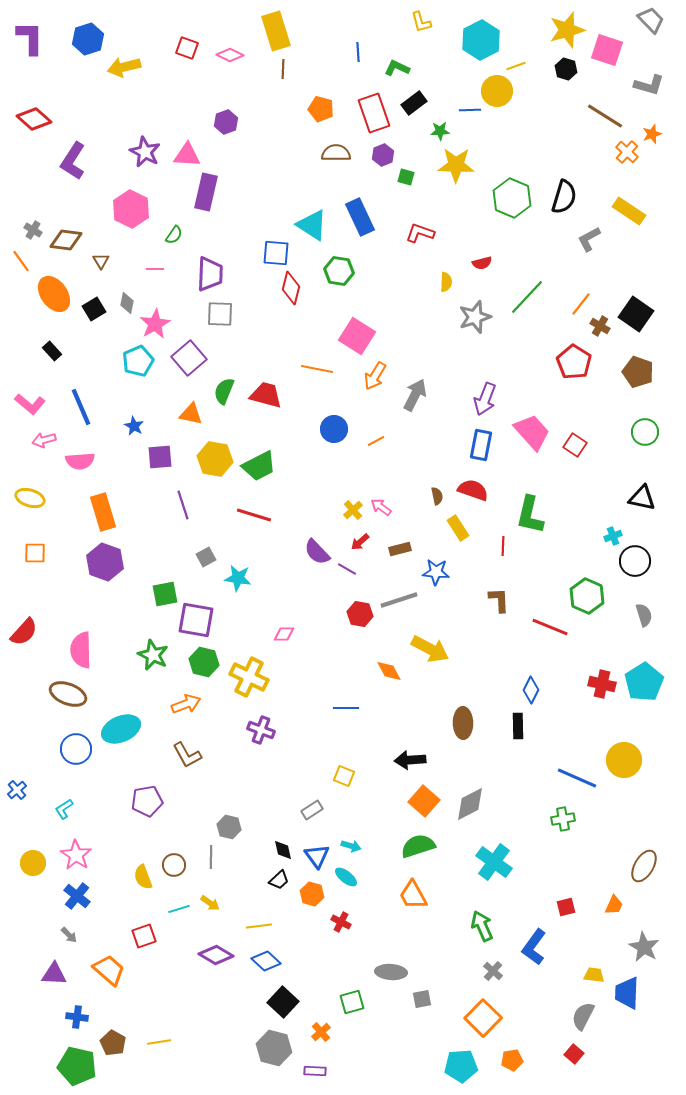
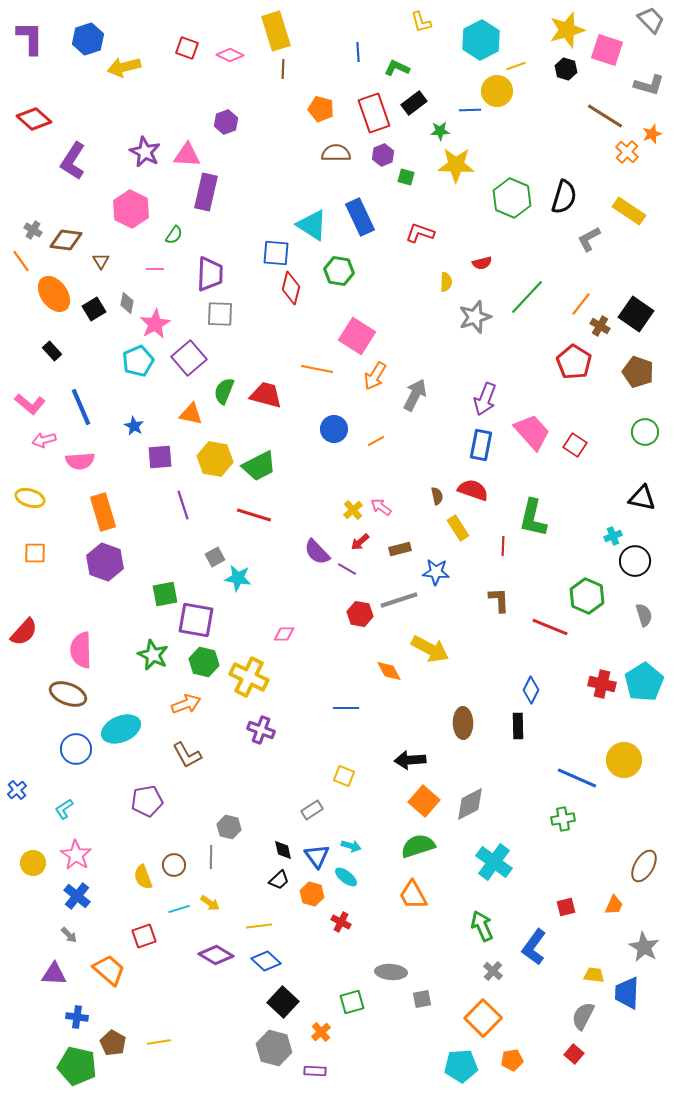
green L-shape at (530, 515): moved 3 px right, 3 px down
gray square at (206, 557): moved 9 px right
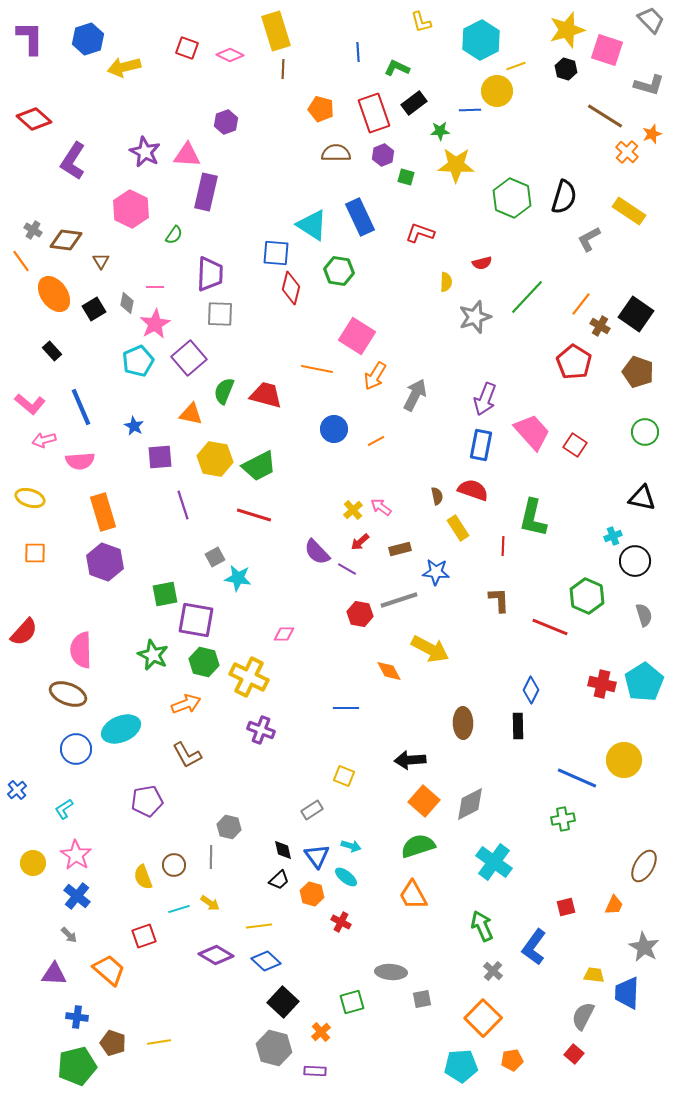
pink line at (155, 269): moved 18 px down
brown pentagon at (113, 1043): rotated 10 degrees counterclockwise
green pentagon at (77, 1066): rotated 27 degrees counterclockwise
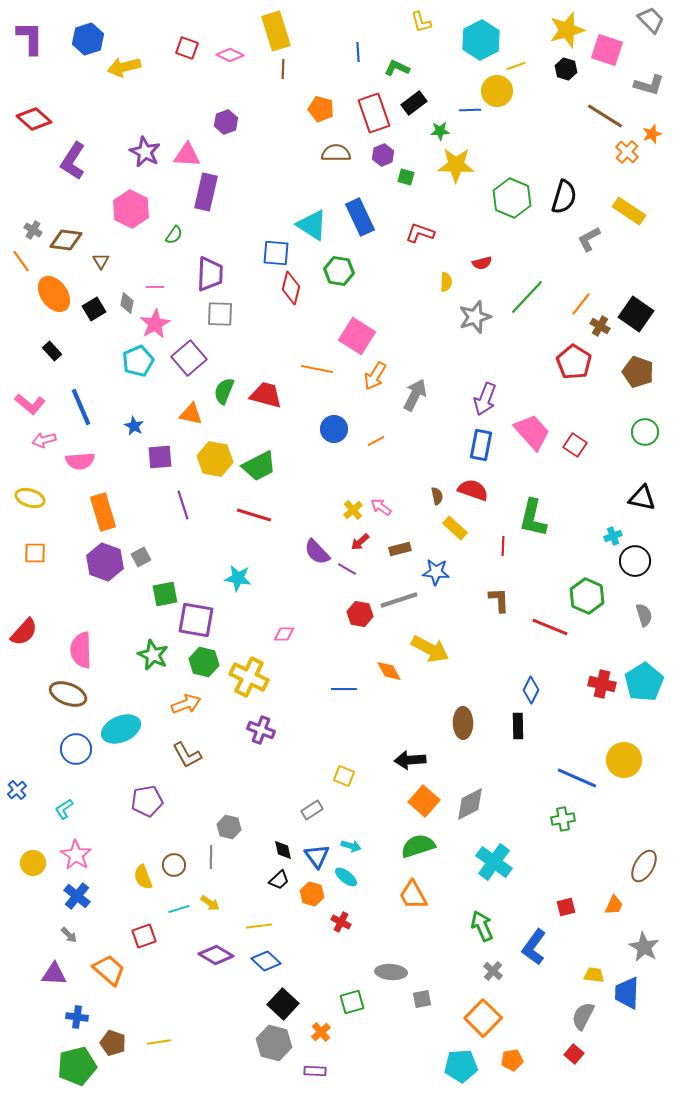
yellow rectangle at (458, 528): moved 3 px left; rotated 15 degrees counterclockwise
gray square at (215, 557): moved 74 px left
blue line at (346, 708): moved 2 px left, 19 px up
black square at (283, 1002): moved 2 px down
gray hexagon at (274, 1048): moved 5 px up
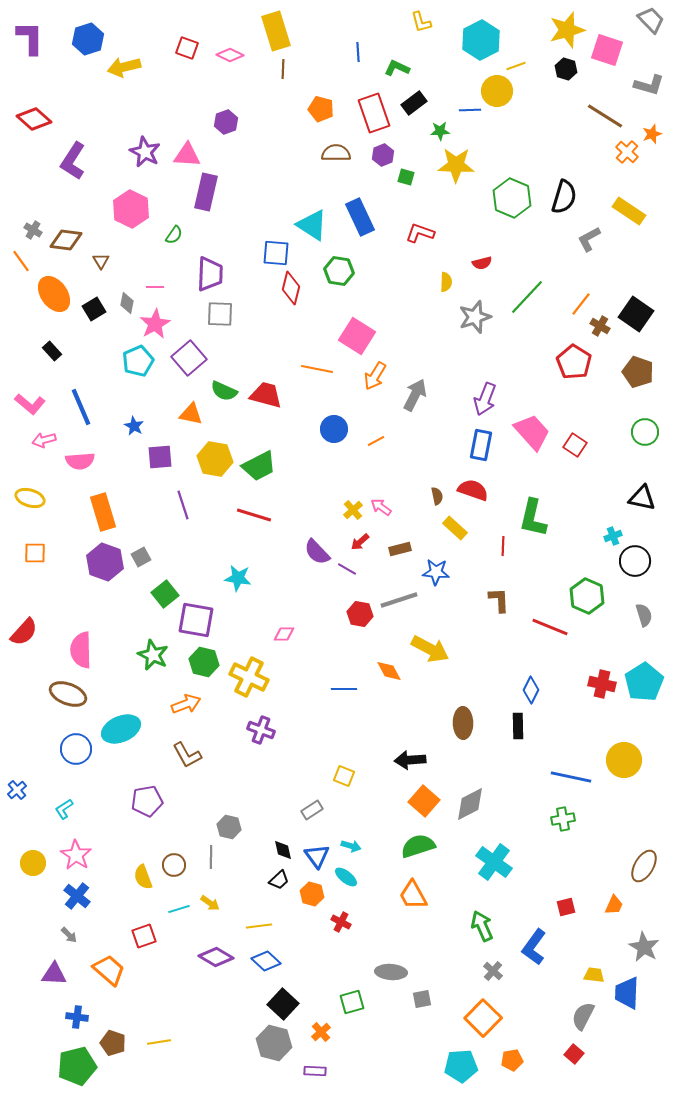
green semicircle at (224, 391): rotated 88 degrees counterclockwise
green square at (165, 594): rotated 28 degrees counterclockwise
blue line at (577, 778): moved 6 px left, 1 px up; rotated 12 degrees counterclockwise
purple diamond at (216, 955): moved 2 px down
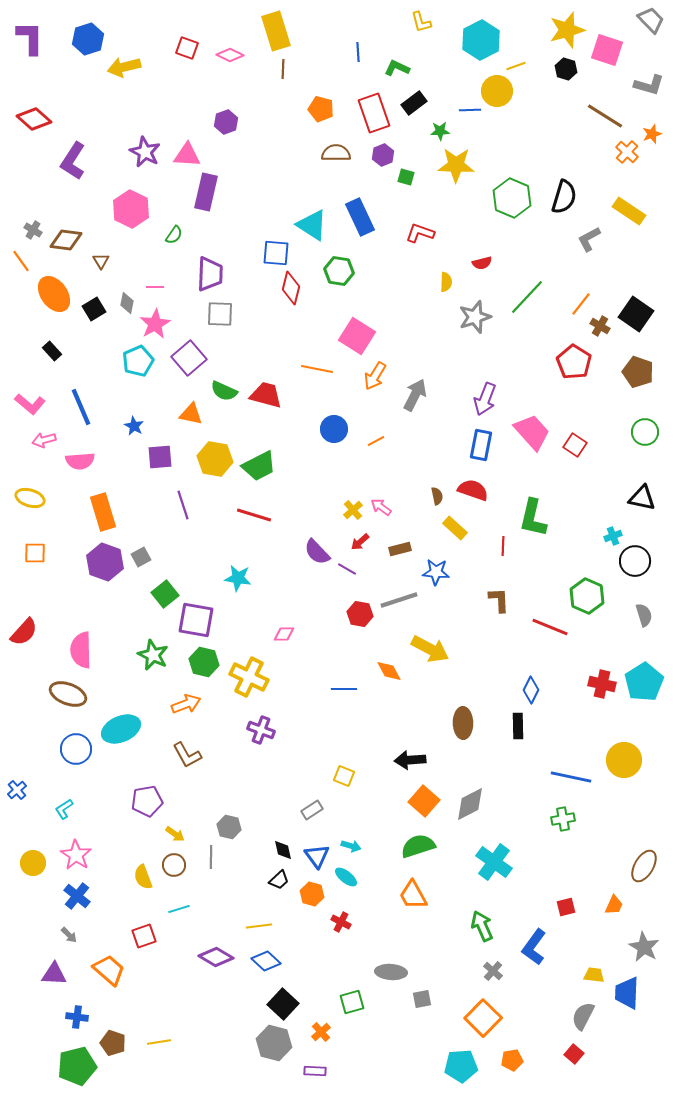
yellow arrow at (210, 903): moved 35 px left, 69 px up
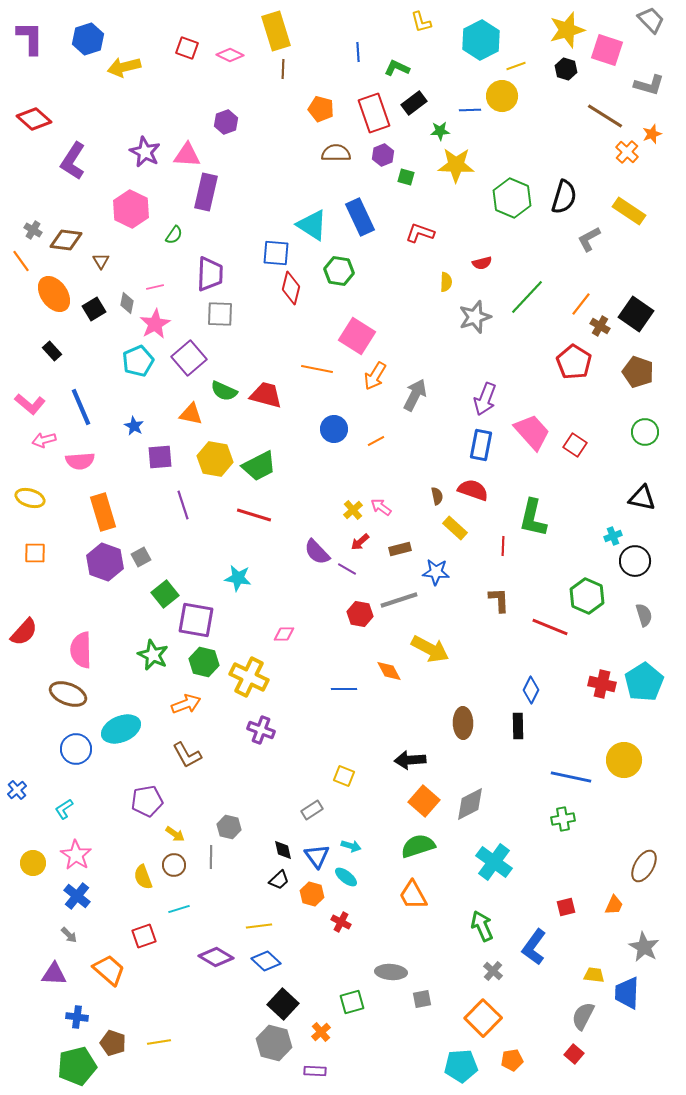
yellow circle at (497, 91): moved 5 px right, 5 px down
pink line at (155, 287): rotated 12 degrees counterclockwise
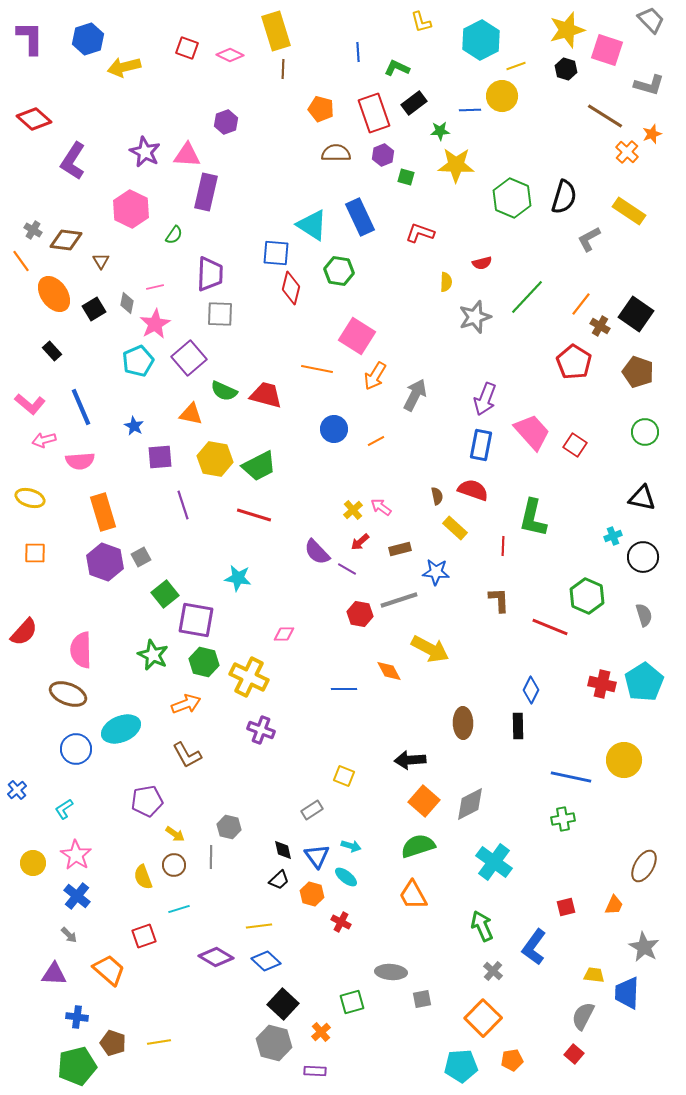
black circle at (635, 561): moved 8 px right, 4 px up
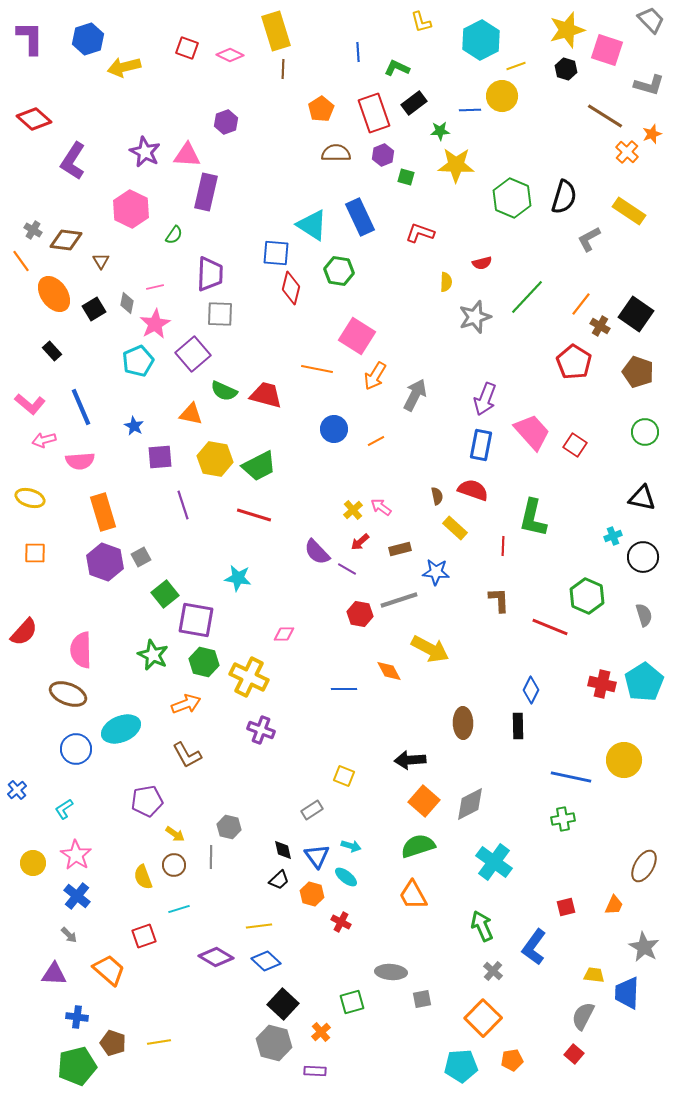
orange pentagon at (321, 109): rotated 25 degrees clockwise
purple square at (189, 358): moved 4 px right, 4 px up
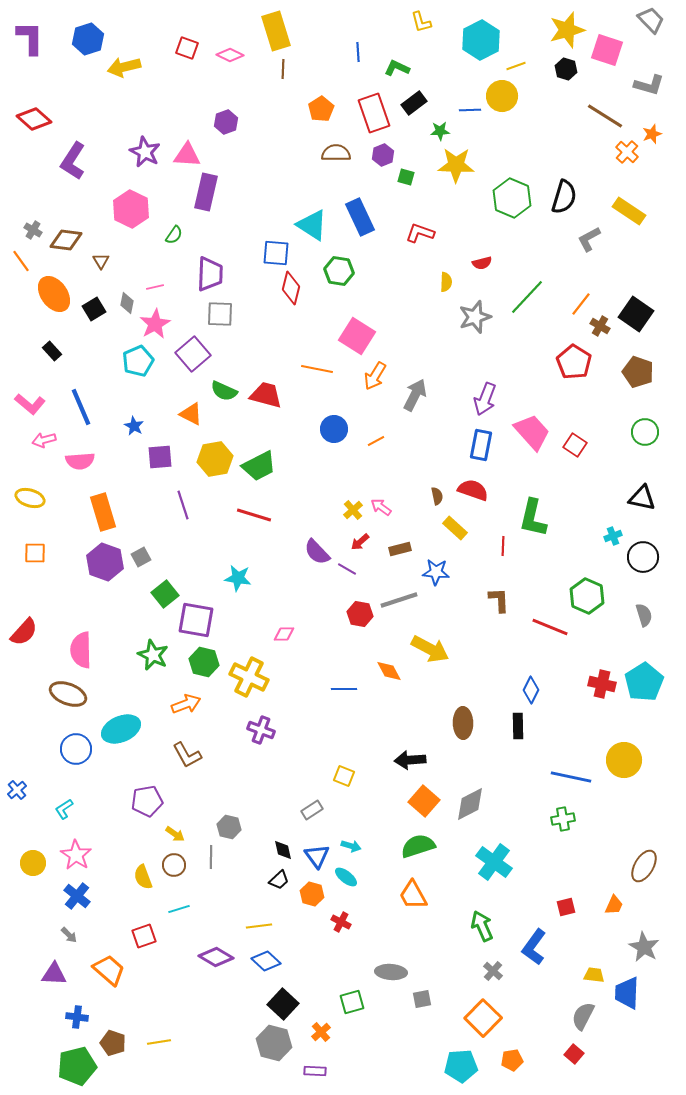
orange triangle at (191, 414): rotated 15 degrees clockwise
yellow hexagon at (215, 459): rotated 20 degrees counterclockwise
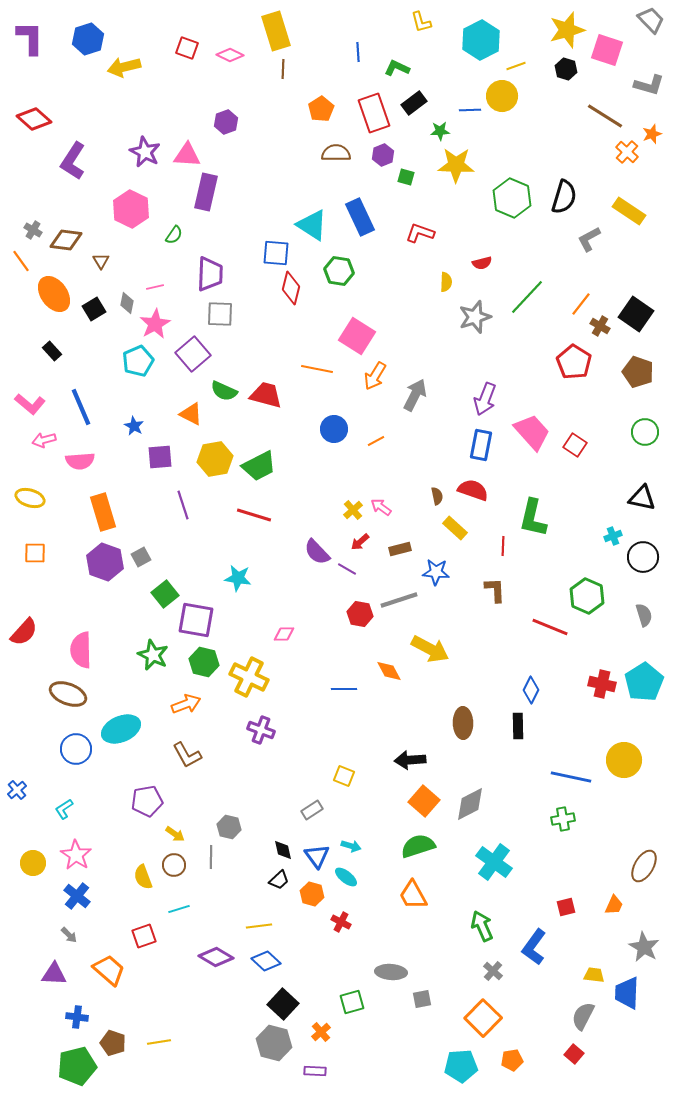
brown L-shape at (499, 600): moved 4 px left, 10 px up
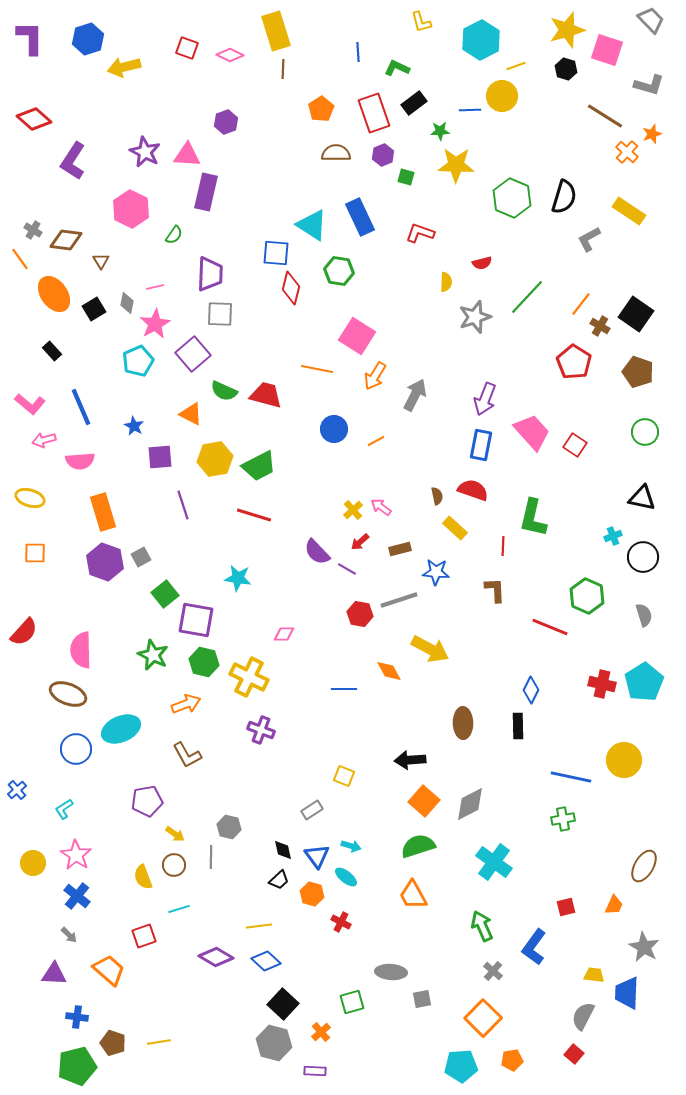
orange line at (21, 261): moved 1 px left, 2 px up
